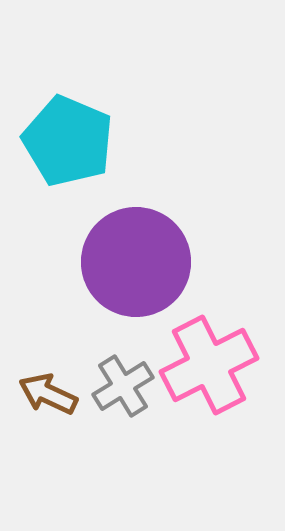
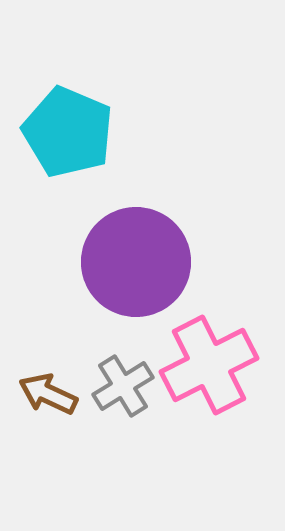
cyan pentagon: moved 9 px up
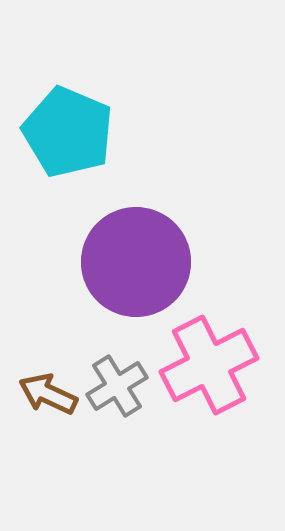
gray cross: moved 6 px left
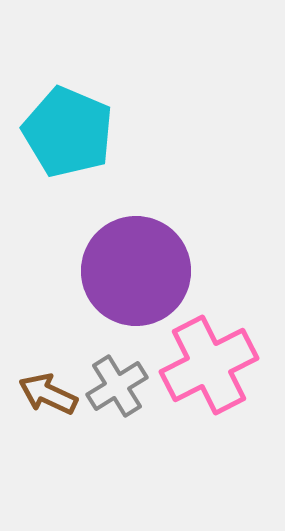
purple circle: moved 9 px down
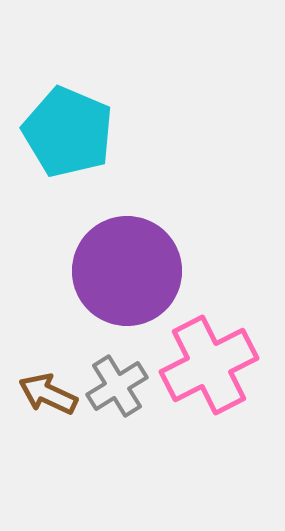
purple circle: moved 9 px left
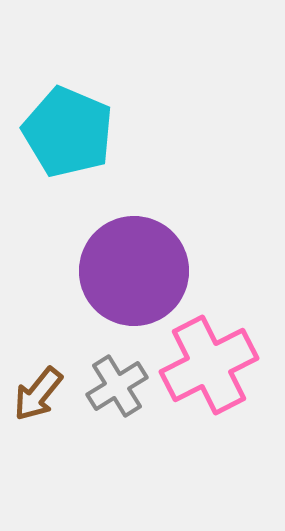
purple circle: moved 7 px right
brown arrow: moved 10 px left; rotated 76 degrees counterclockwise
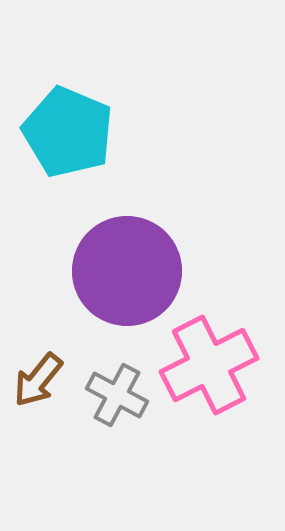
purple circle: moved 7 px left
gray cross: moved 9 px down; rotated 30 degrees counterclockwise
brown arrow: moved 14 px up
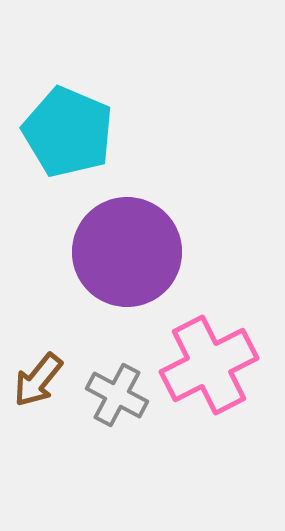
purple circle: moved 19 px up
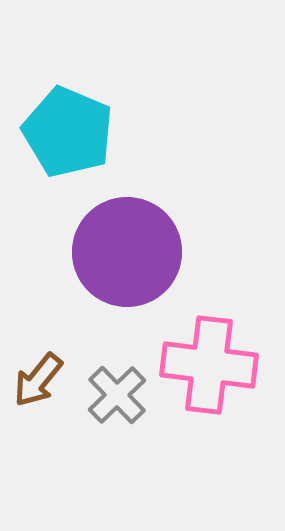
pink cross: rotated 34 degrees clockwise
gray cross: rotated 18 degrees clockwise
